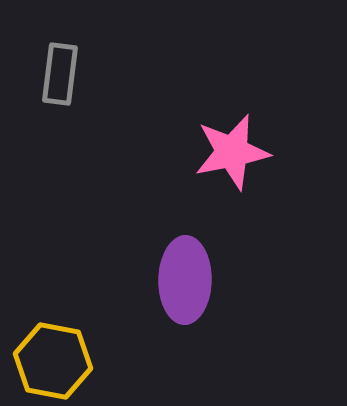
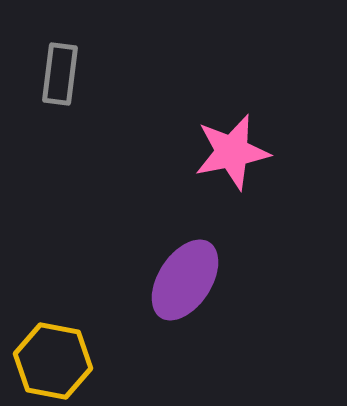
purple ellipse: rotated 32 degrees clockwise
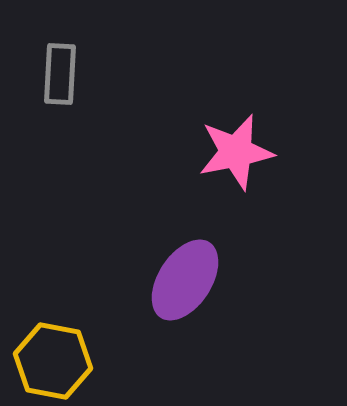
gray rectangle: rotated 4 degrees counterclockwise
pink star: moved 4 px right
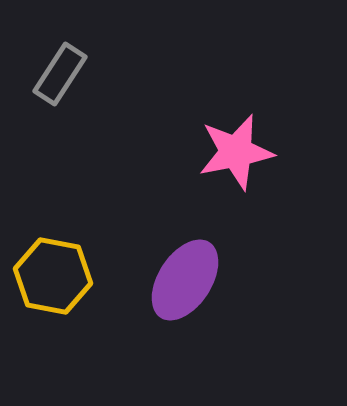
gray rectangle: rotated 30 degrees clockwise
yellow hexagon: moved 85 px up
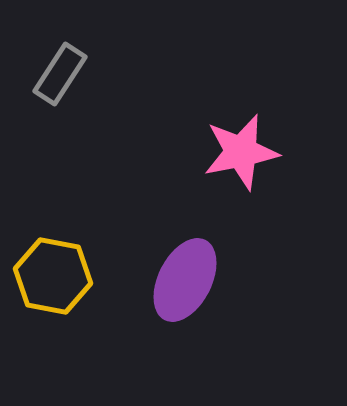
pink star: moved 5 px right
purple ellipse: rotated 6 degrees counterclockwise
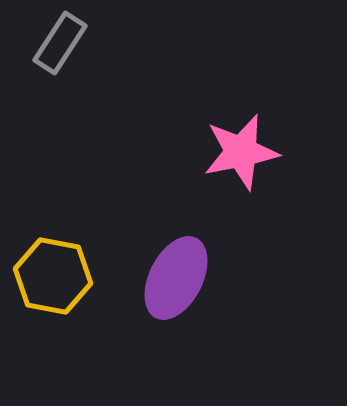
gray rectangle: moved 31 px up
purple ellipse: moved 9 px left, 2 px up
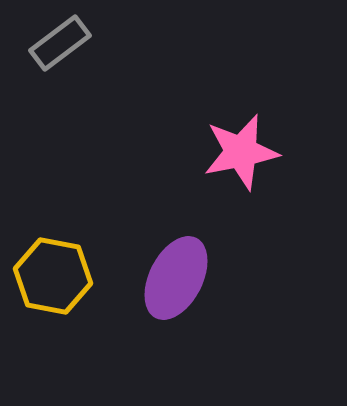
gray rectangle: rotated 20 degrees clockwise
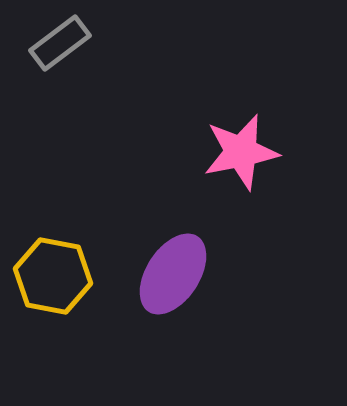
purple ellipse: moved 3 px left, 4 px up; rotated 6 degrees clockwise
